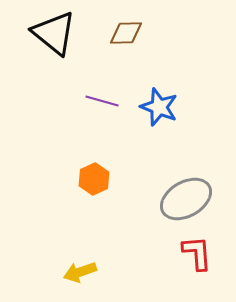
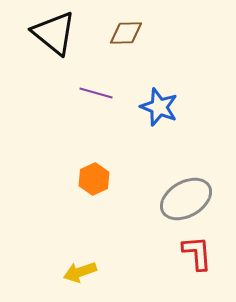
purple line: moved 6 px left, 8 px up
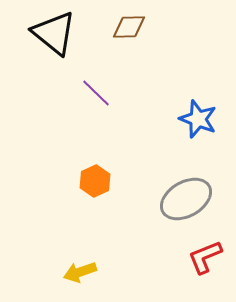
brown diamond: moved 3 px right, 6 px up
purple line: rotated 28 degrees clockwise
blue star: moved 39 px right, 12 px down
orange hexagon: moved 1 px right, 2 px down
red L-shape: moved 8 px right, 4 px down; rotated 108 degrees counterclockwise
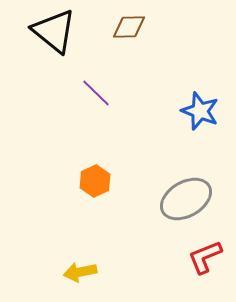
black triangle: moved 2 px up
blue star: moved 2 px right, 8 px up
yellow arrow: rotated 8 degrees clockwise
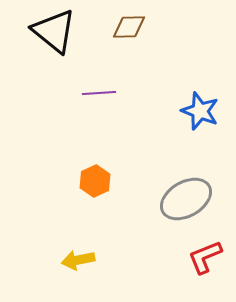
purple line: moved 3 px right; rotated 48 degrees counterclockwise
yellow arrow: moved 2 px left, 12 px up
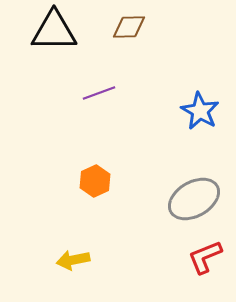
black triangle: rotated 39 degrees counterclockwise
purple line: rotated 16 degrees counterclockwise
blue star: rotated 9 degrees clockwise
gray ellipse: moved 8 px right
yellow arrow: moved 5 px left
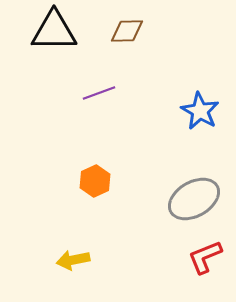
brown diamond: moved 2 px left, 4 px down
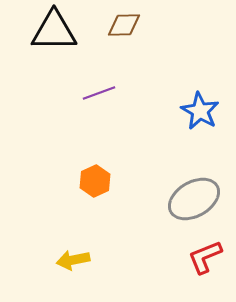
brown diamond: moved 3 px left, 6 px up
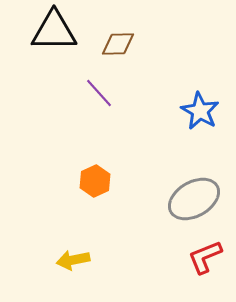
brown diamond: moved 6 px left, 19 px down
purple line: rotated 68 degrees clockwise
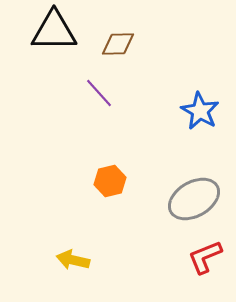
orange hexagon: moved 15 px right; rotated 12 degrees clockwise
yellow arrow: rotated 24 degrees clockwise
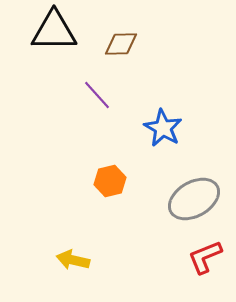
brown diamond: moved 3 px right
purple line: moved 2 px left, 2 px down
blue star: moved 37 px left, 17 px down
